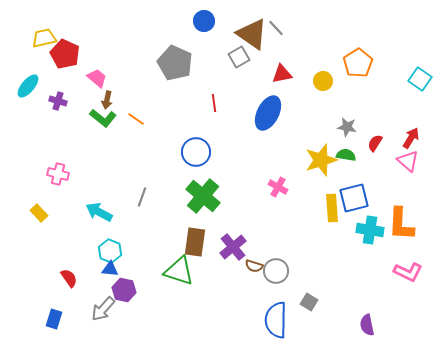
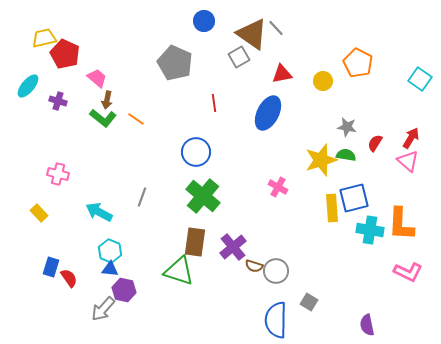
orange pentagon at (358, 63): rotated 12 degrees counterclockwise
blue rectangle at (54, 319): moved 3 px left, 52 px up
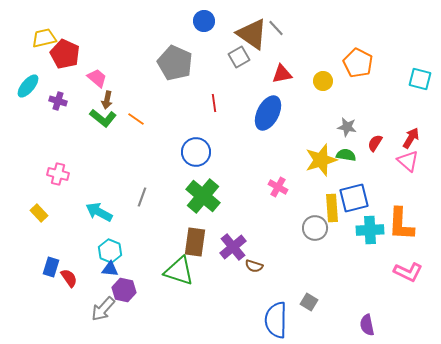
cyan square at (420, 79): rotated 20 degrees counterclockwise
cyan cross at (370, 230): rotated 12 degrees counterclockwise
gray circle at (276, 271): moved 39 px right, 43 px up
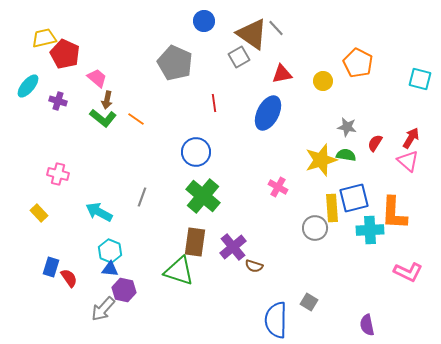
orange L-shape at (401, 224): moved 7 px left, 11 px up
